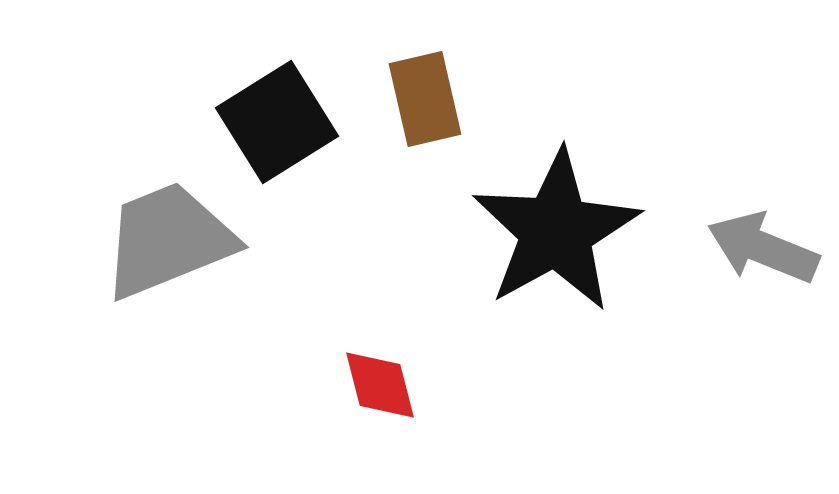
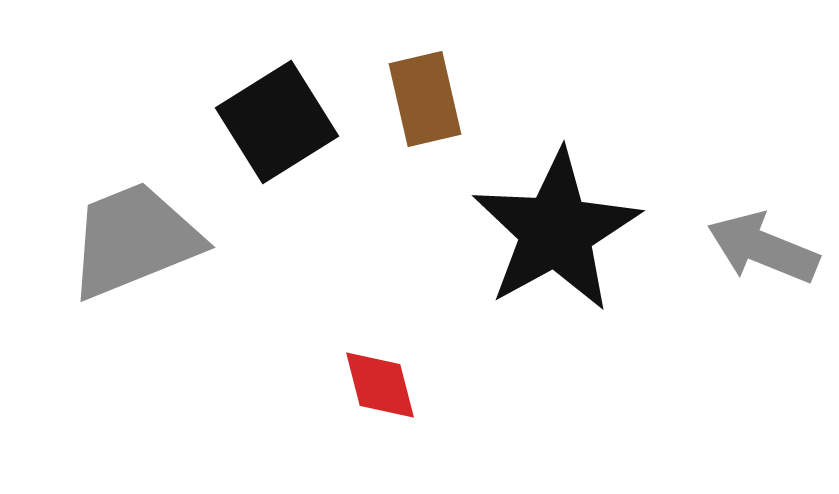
gray trapezoid: moved 34 px left
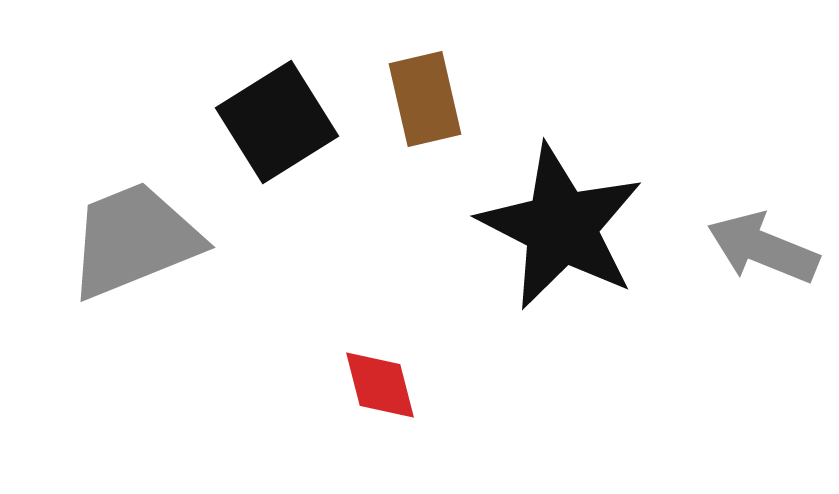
black star: moved 5 px right, 4 px up; rotated 16 degrees counterclockwise
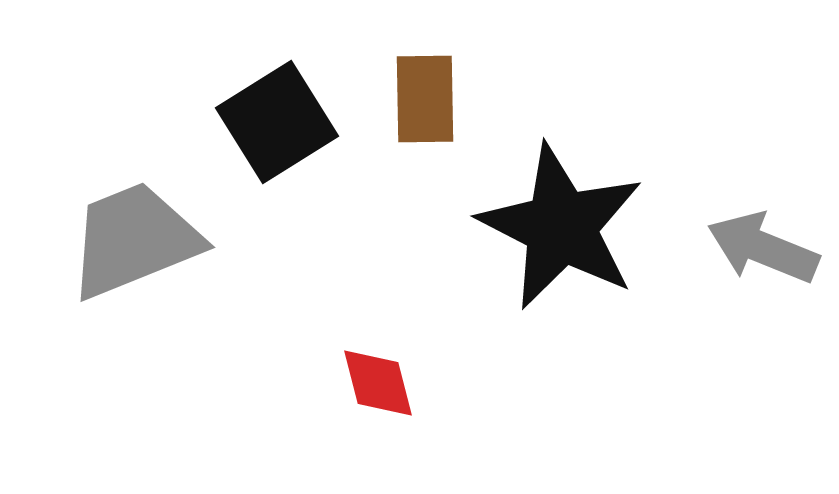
brown rectangle: rotated 12 degrees clockwise
red diamond: moved 2 px left, 2 px up
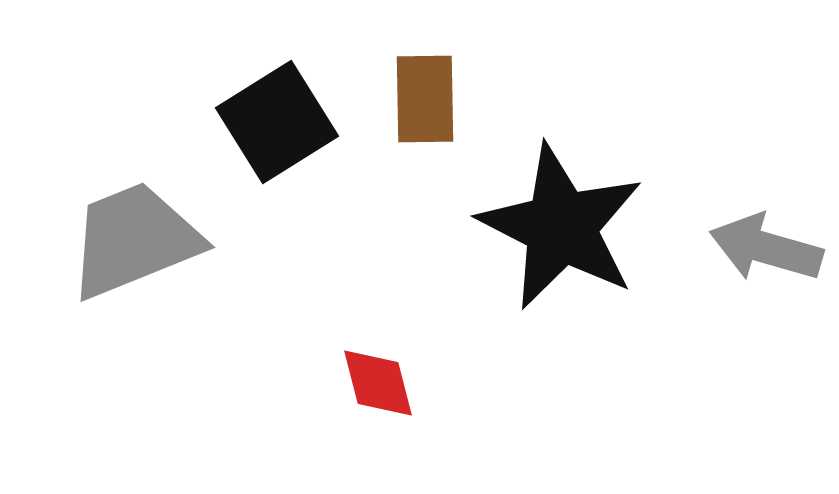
gray arrow: moved 3 px right; rotated 6 degrees counterclockwise
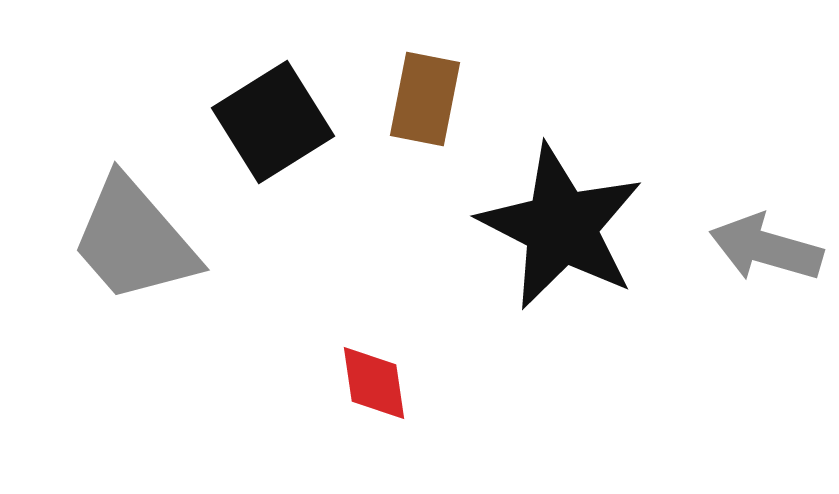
brown rectangle: rotated 12 degrees clockwise
black square: moved 4 px left
gray trapezoid: rotated 109 degrees counterclockwise
red diamond: moved 4 px left; rotated 6 degrees clockwise
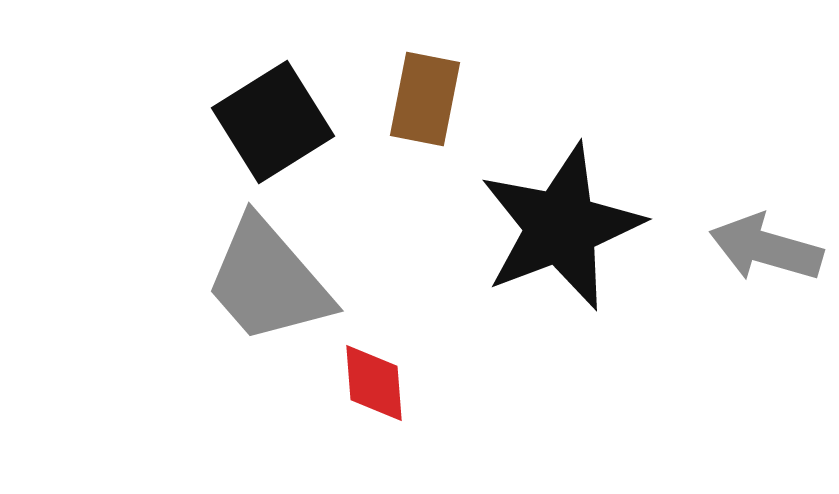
black star: rotated 24 degrees clockwise
gray trapezoid: moved 134 px right, 41 px down
red diamond: rotated 4 degrees clockwise
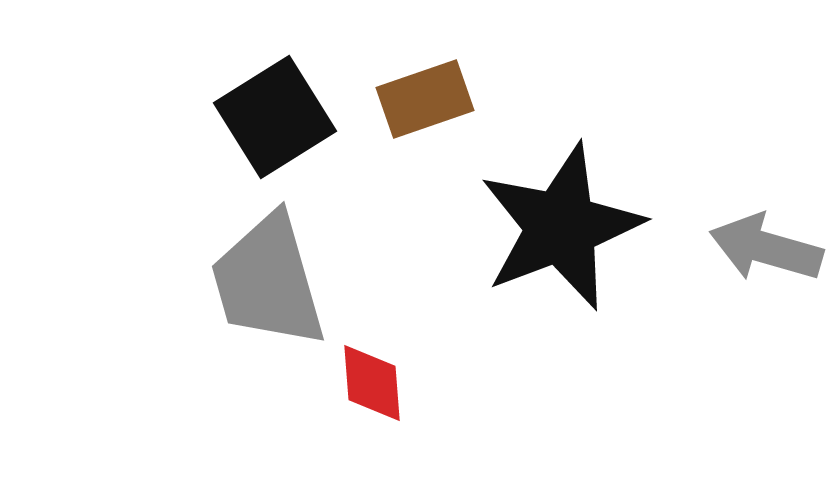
brown rectangle: rotated 60 degrees clockwise
black square: moved 2 px right, 5 px up
gray trapezoid: rotated 25 degrees clockwise
red diamond: moved 2 px left
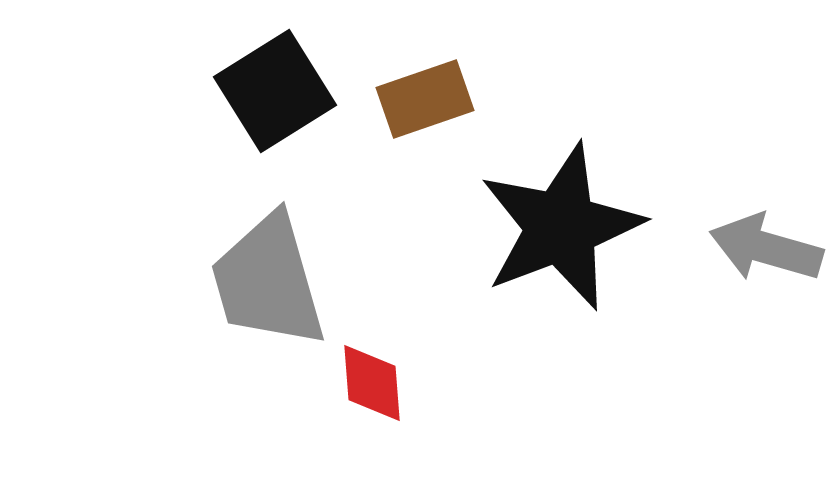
black square: moved 26 px up
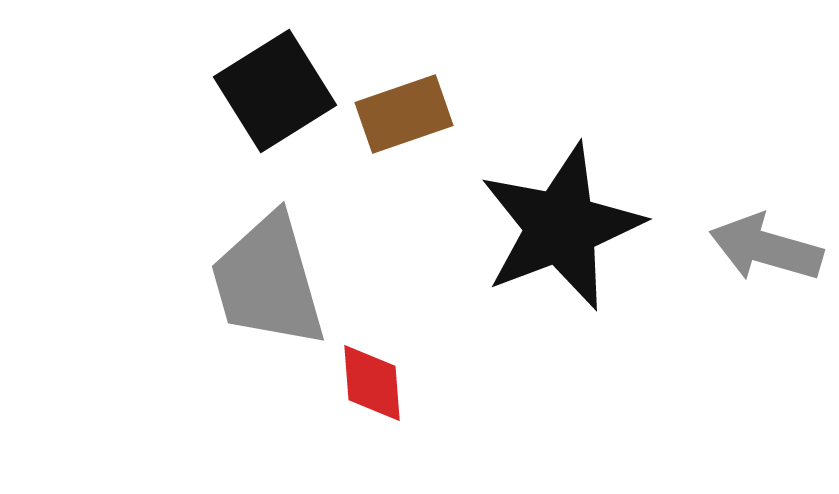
brown rectangle: moved 21 px left, 15 px down
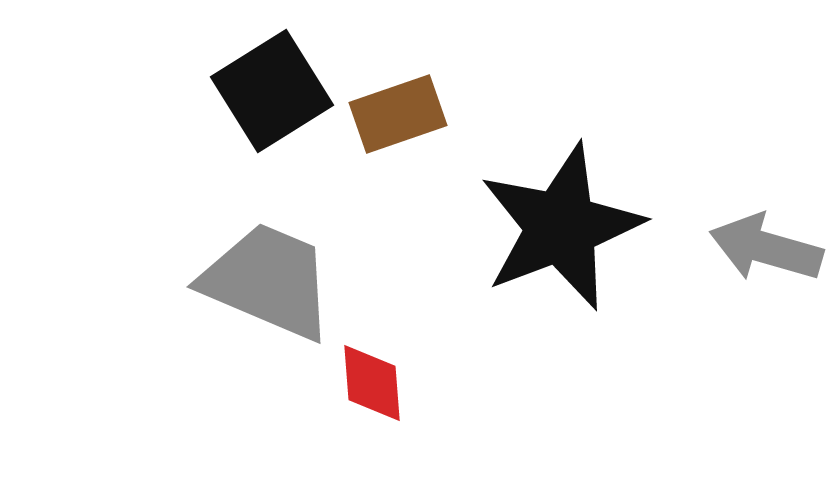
black square: moved 3 px left
brown rectangle: moved 6 px left
gray trapezoid: rotated 129 degrees clockwise
